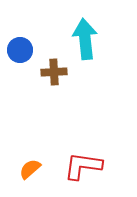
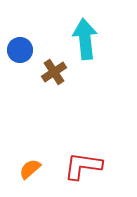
brown cross: rotated 30 degrees counterclockwise
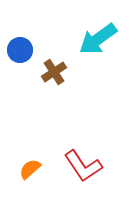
cyan arrow: moved 13 px right; rotated 120 degrees counterclockwise
red L-shape: rotated 132 degrees counterclockwise
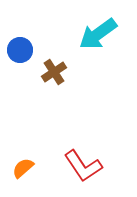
cyan arrow: moved 5 px up
orange semicircle: moved 7 px left, 1 px up
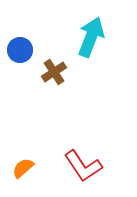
cyan arrow: moved 7 px left, 3 px down; rotated 147 degrees clockwise
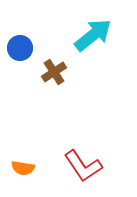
cyan arrow: moved 2 px right, 2 px up; rotated 30 degrees clockwise
blue circle: moved 2 px up
orange semicircle: rotated 130 degrees counterclockwise
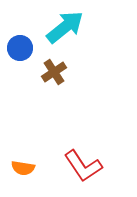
cyan arrow: moved 28 px left, 8 px up
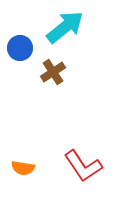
brown cross: moved 1 px left
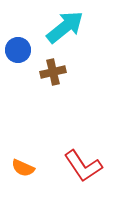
blue circle: moved 2 px left, 2 px down
brown cross: rotated 20 degrees clockwise
orange semicircle: rotated 15 degrees clockwise
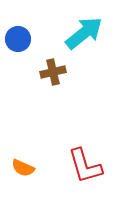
cyan arrow: moved 19 px right, 6 px down
blue circle: moved 11 px up
red L-shape: moved 2 px right; rotated 18 degrees clockwise
